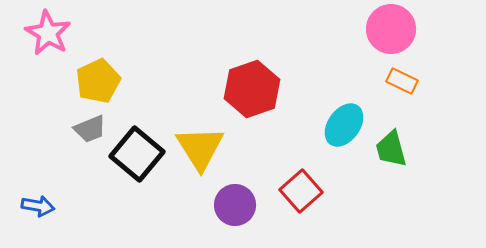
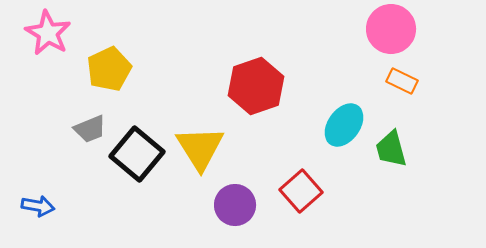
yellow pentagon: moved 11 px right, 12 px up
red hexagon: moved 4 px right, 3 px up
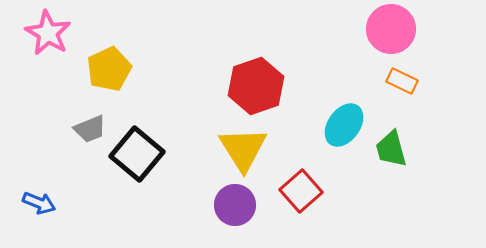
yellow triangle: moved 43 px right, 1 px down
blue arrow: moved 1 px right, 3 px up; rotated 12 degrees clockwise
